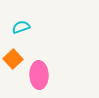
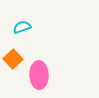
cyan semicircle: moved 1 px right
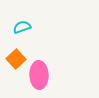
orange square: moved 3 px right
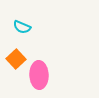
cyan semicircle: rotated 138 degrees counterclockwise
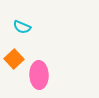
orange square: moved 2 px left
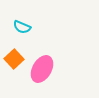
pink ellipse: moved 3 px right, 6 px up; rotated 32 degrees clockwise
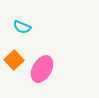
orange square: moved 1 px down
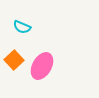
pink ellipse: moved 3 px up
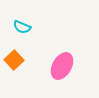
pink ellipse: moved 20 px right
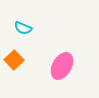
cyan semicircle: moved 1 px right, 1 px down
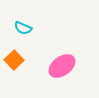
pink ellipse: rotated 24 degrees clockwise
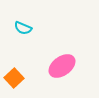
orange square: moved 18 px down
